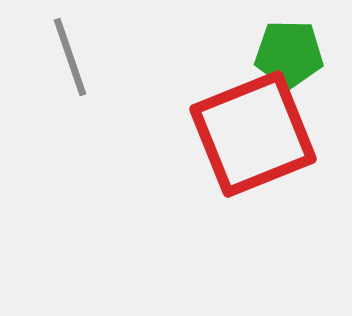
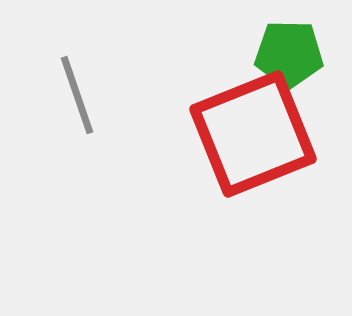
gray line: moved 7 px right, 38 px down
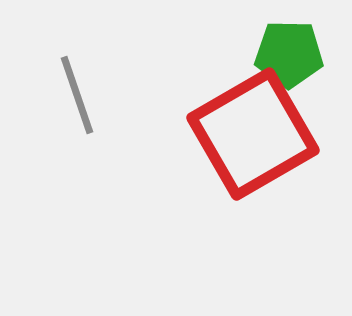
red square: rotated 8 degrees counterclockwise
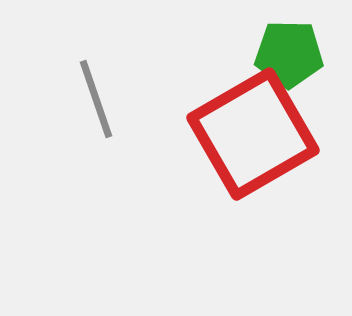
gray line: moved 19 px right, 4 px down
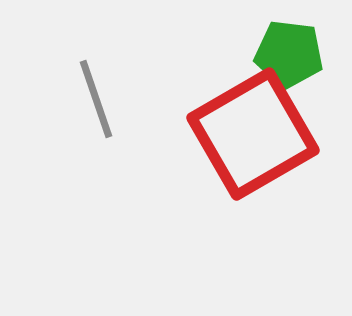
green pentagon: rotated 6 degrees clockwise
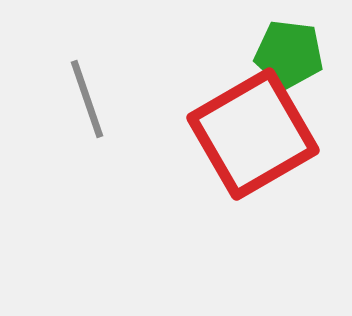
gray line: moved 9 px left
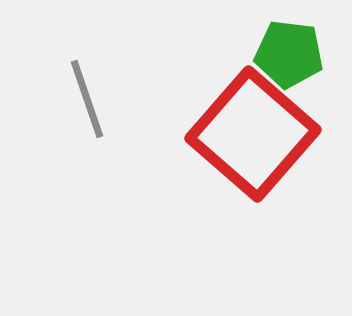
red square: rotated 19 degrees counterclockwise
